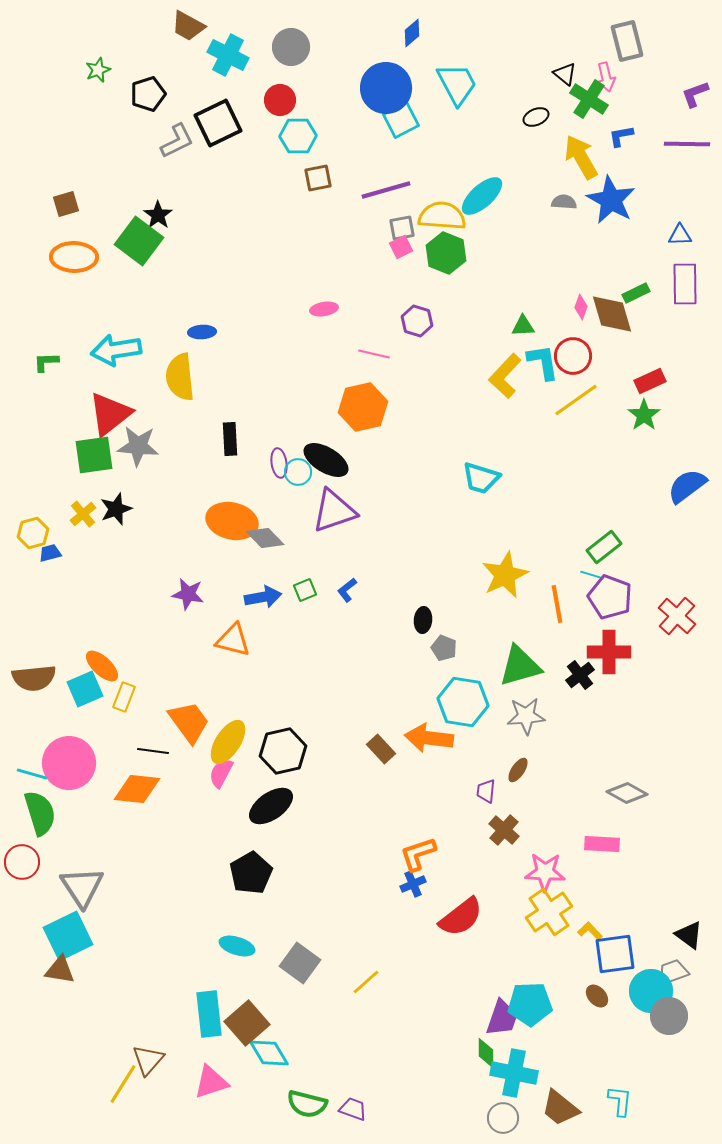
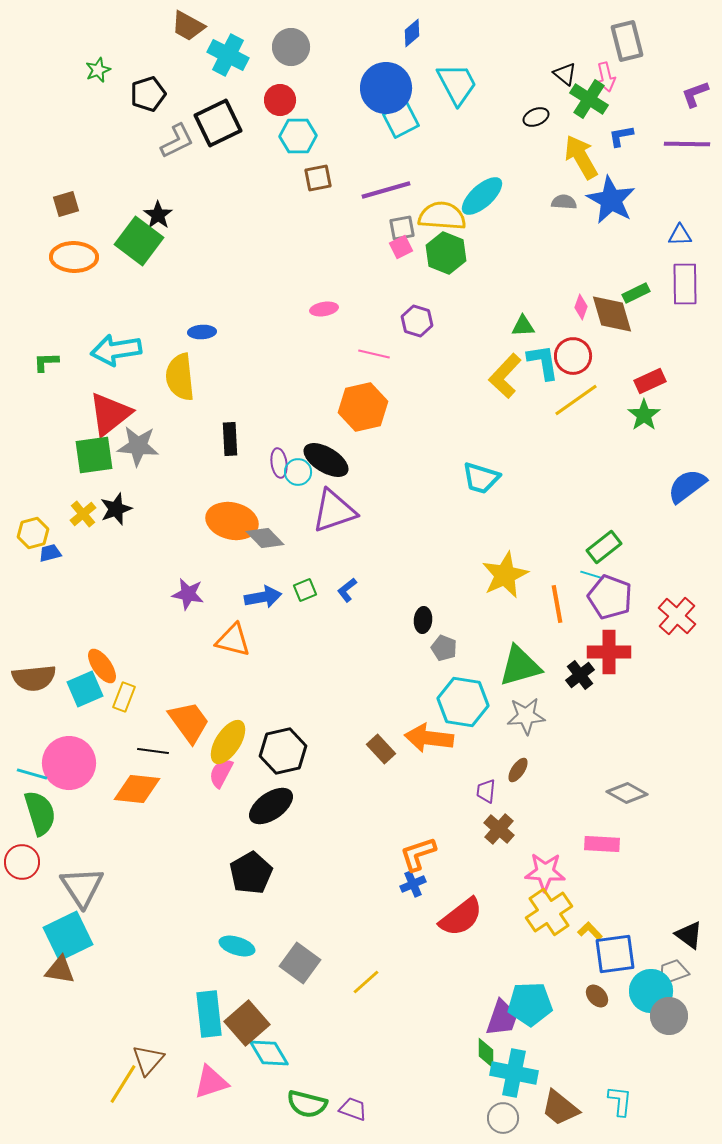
orange ellipse at (102, 666): rotated 12 degrees clockwise
brown cross at (504, 830): moved 5 px left, 1 px up
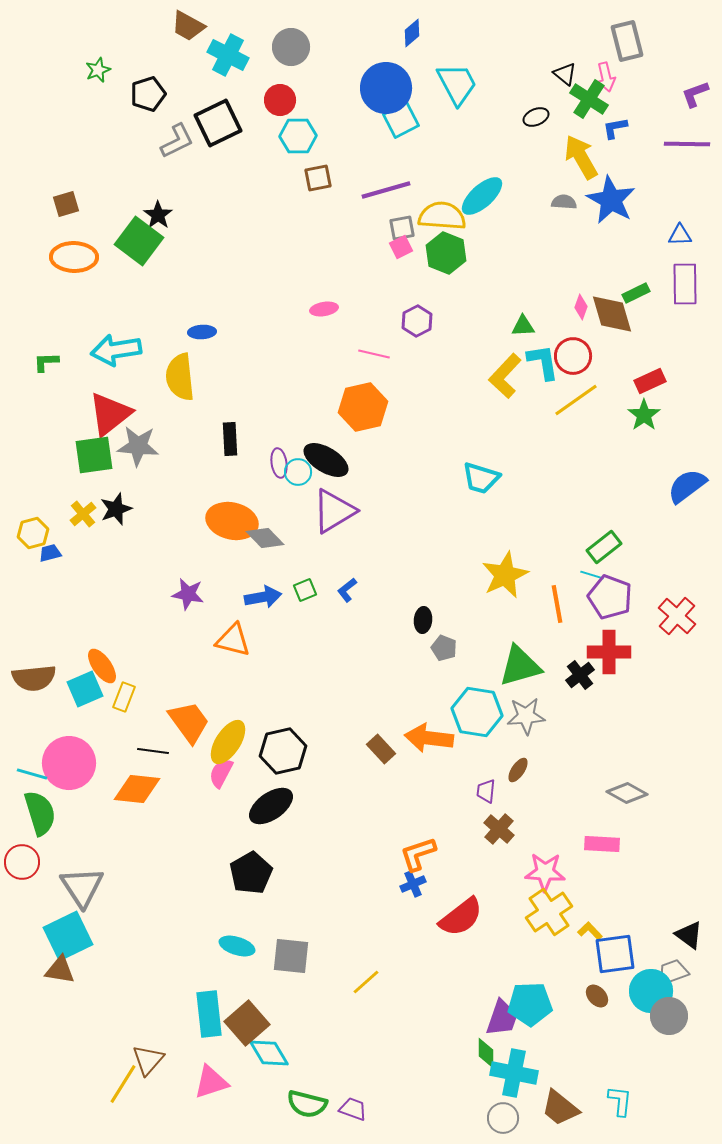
blue L-shape at (621, 136): moved 6 px left, 8 px up
purple hexagon at (417, 321): rotated 16 degrees clockwise
purple triangle at (334, 511): rotated 12 degrees counterclockwise
cyan hexagon at (463, 702): moved 14 px right, 10 px down
gray square at (300, 963): moved 9 px left, 7 px up; rotated 30 degrees counterclockwise
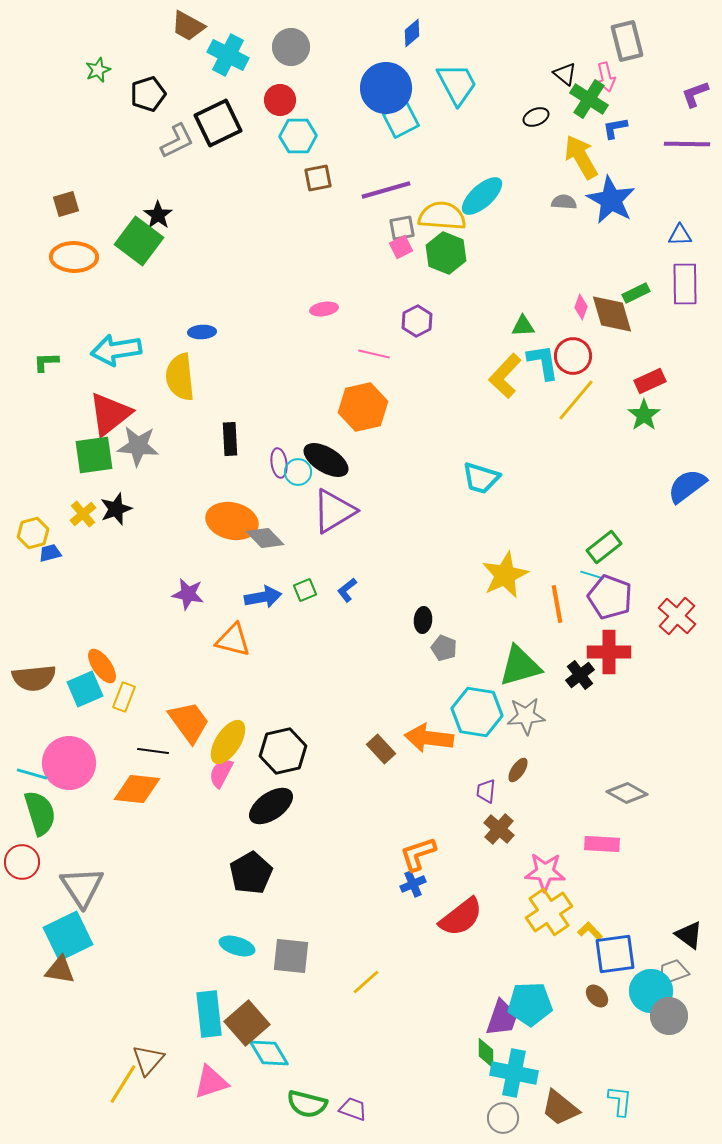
yellow line at (576, 400): rotated 15 degrees counterclockwise
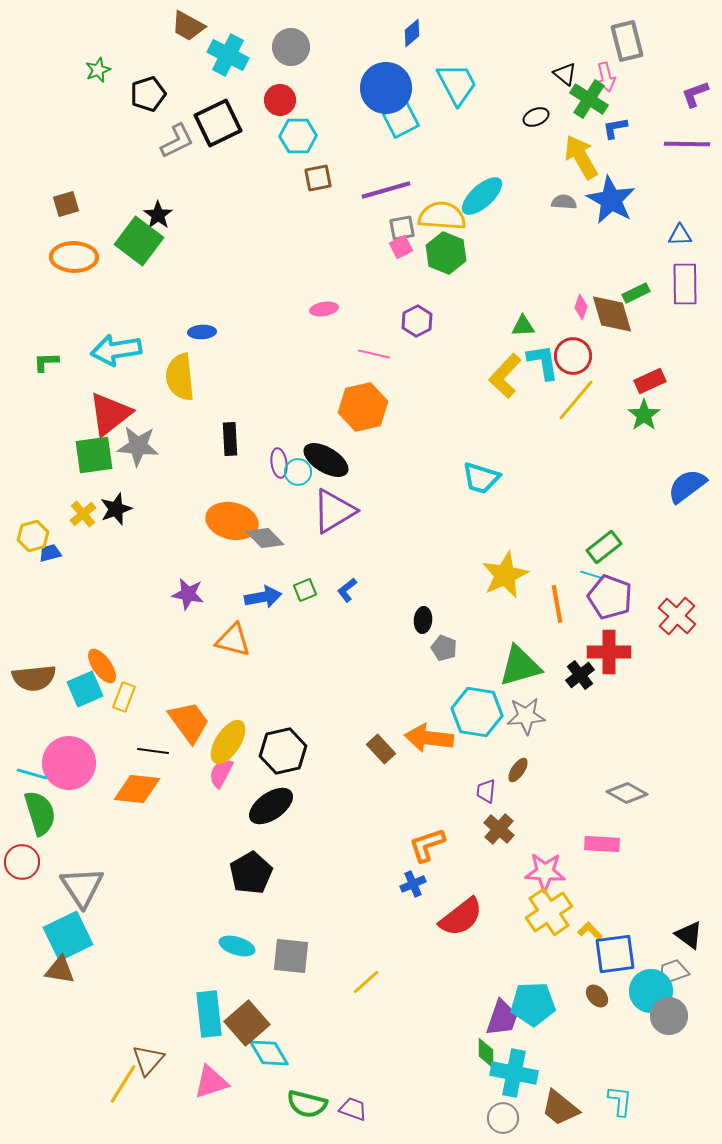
yellow hexagon at (33, 533): moved 3 px down
orange L-shape at (418, 854): moved 9 px right, 9 px up
cyan pentagon at (530, 1004): moved 3 px right
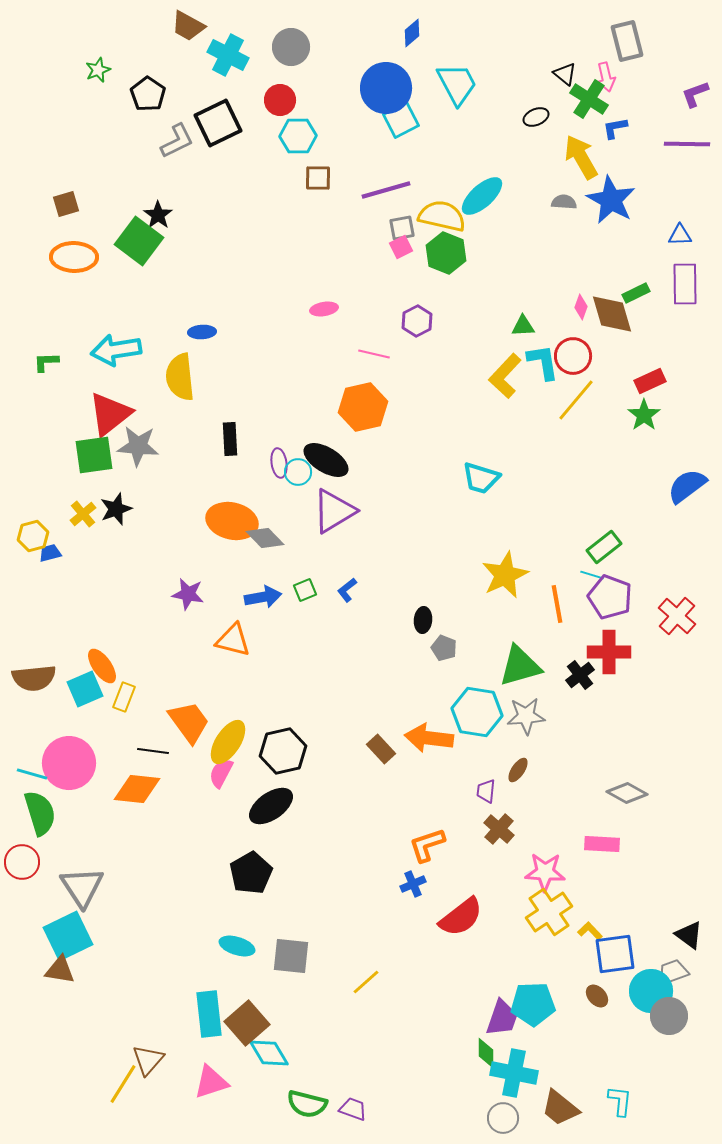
black pentagon at (148, 94): rotated 20 degrees counterclockwise
brown square at (318, 178): rotated 12 degrees clockwise
yellow semicircle at (442, 216): rotated 9 degrees clockwise
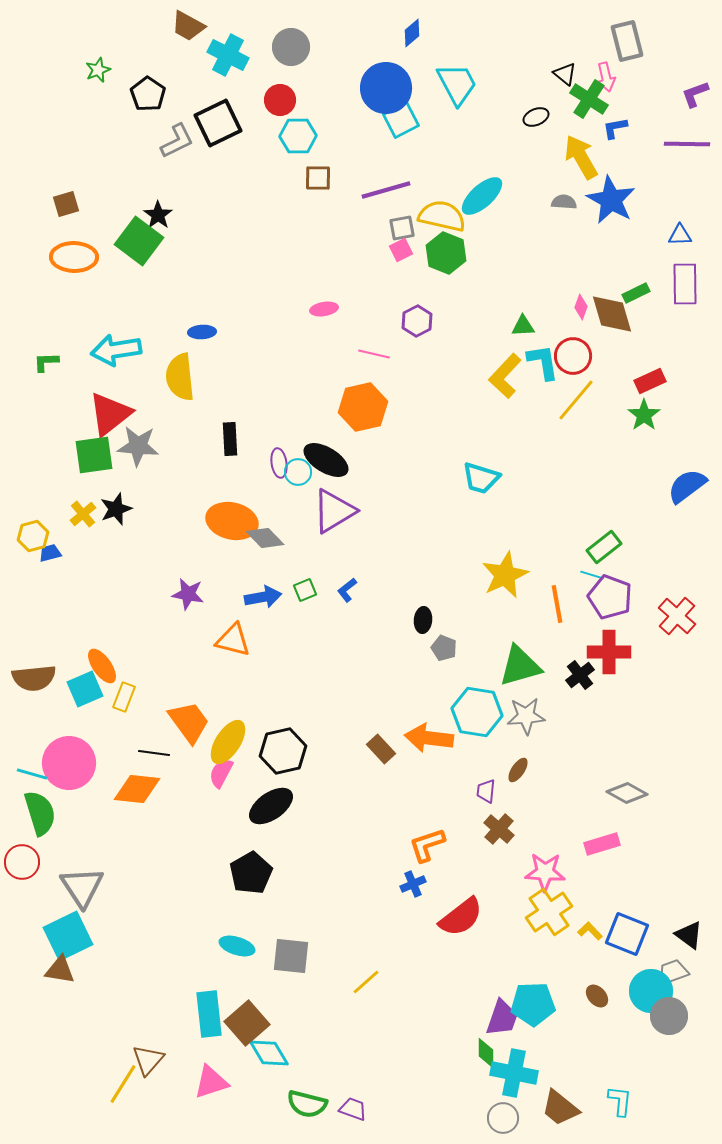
pink square at (401, 247): moved 3 px down
black line at (153, 751): moved 1 px right, 2 px down
pink rectangle at (602, 844): rotated 20 degrees counterclockwise
blue square at (615, 954): moved 12 px right, 20 px up; rotated 30 degrees clockwise
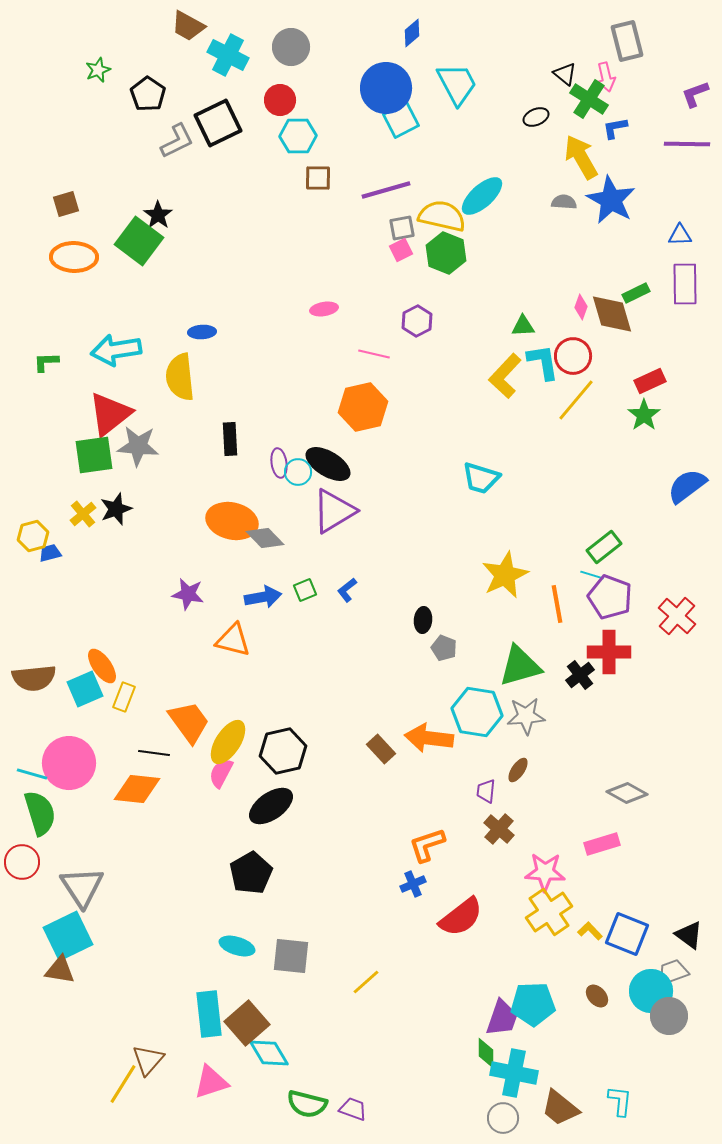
black ellipse at (326, 460): moved 2 px right, 4 px down
